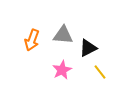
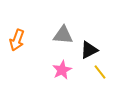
orange arrow: moved 15 px left
black triangle: moved 1 px right, 2 px down
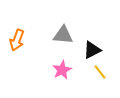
black triangle: moved 3 px right
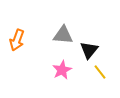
black triangle: moved 3 px left; rotated 24 degrees counterclockwise
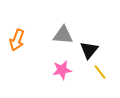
pink star: rotated 18 degrees clockwise
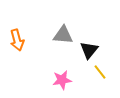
orange arrow: rotated 35 degrees counterclockwise
pink star: moved 10 px down
